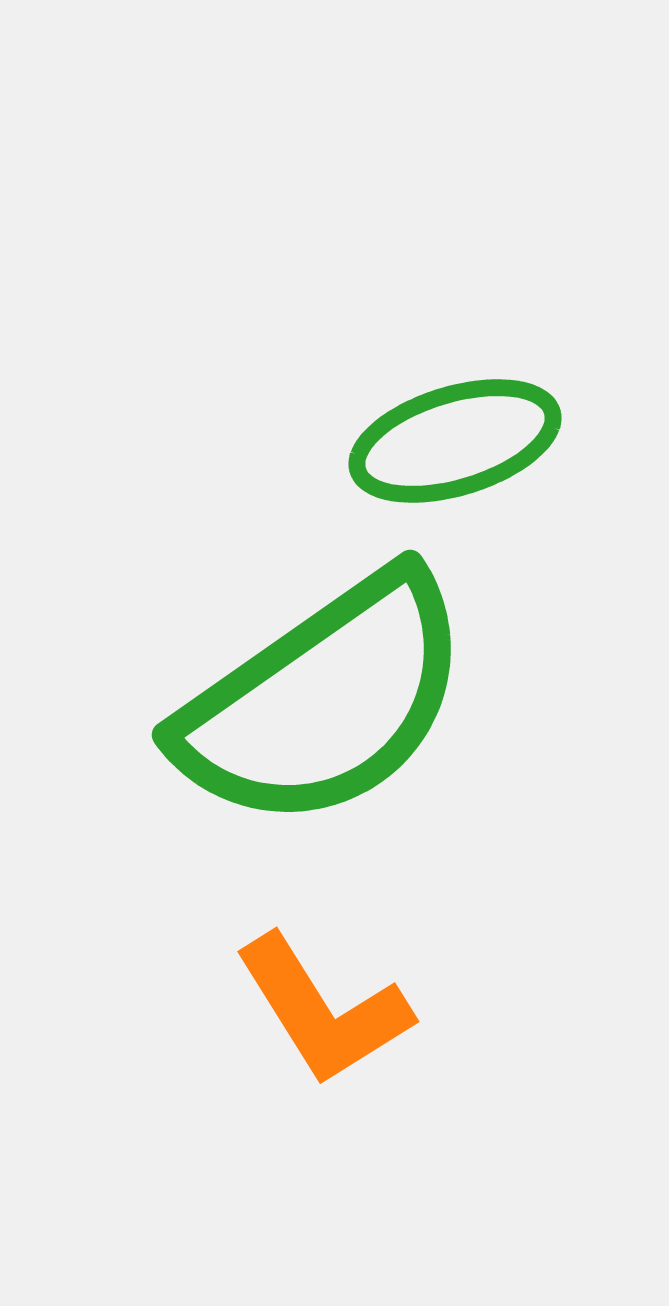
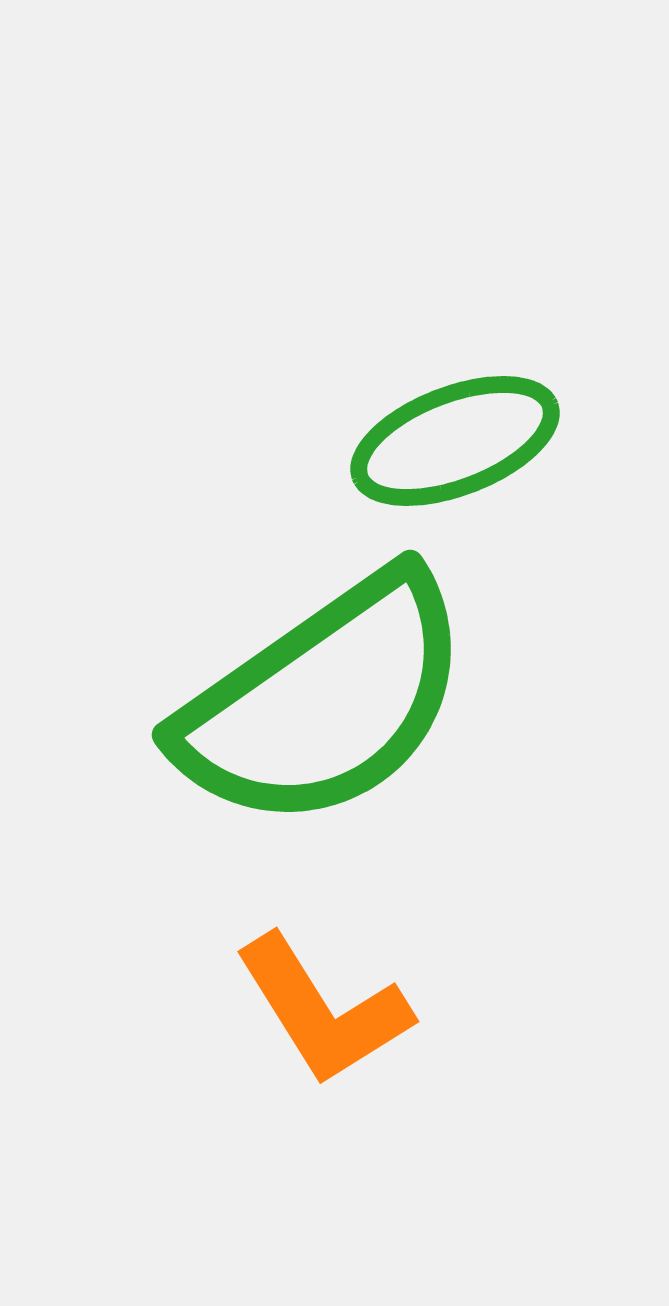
green ellipse: rotated 4 degrees counterclockwise
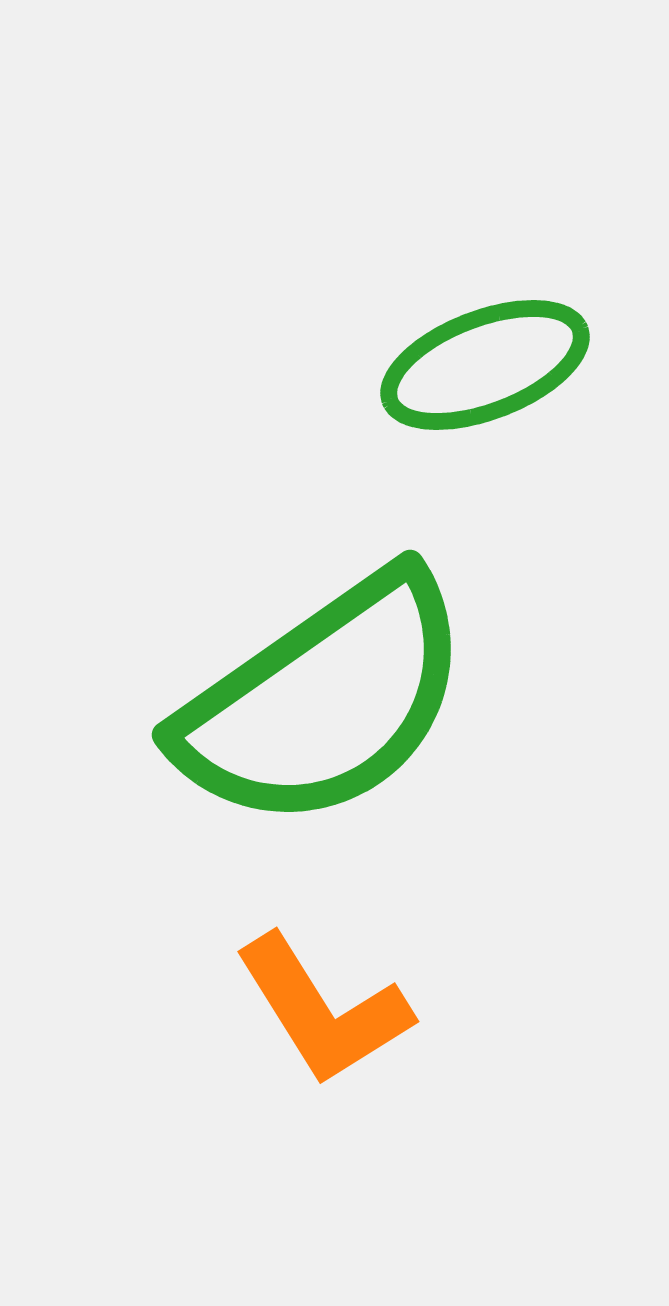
green ellipse: moved 30 px right, 76 px up
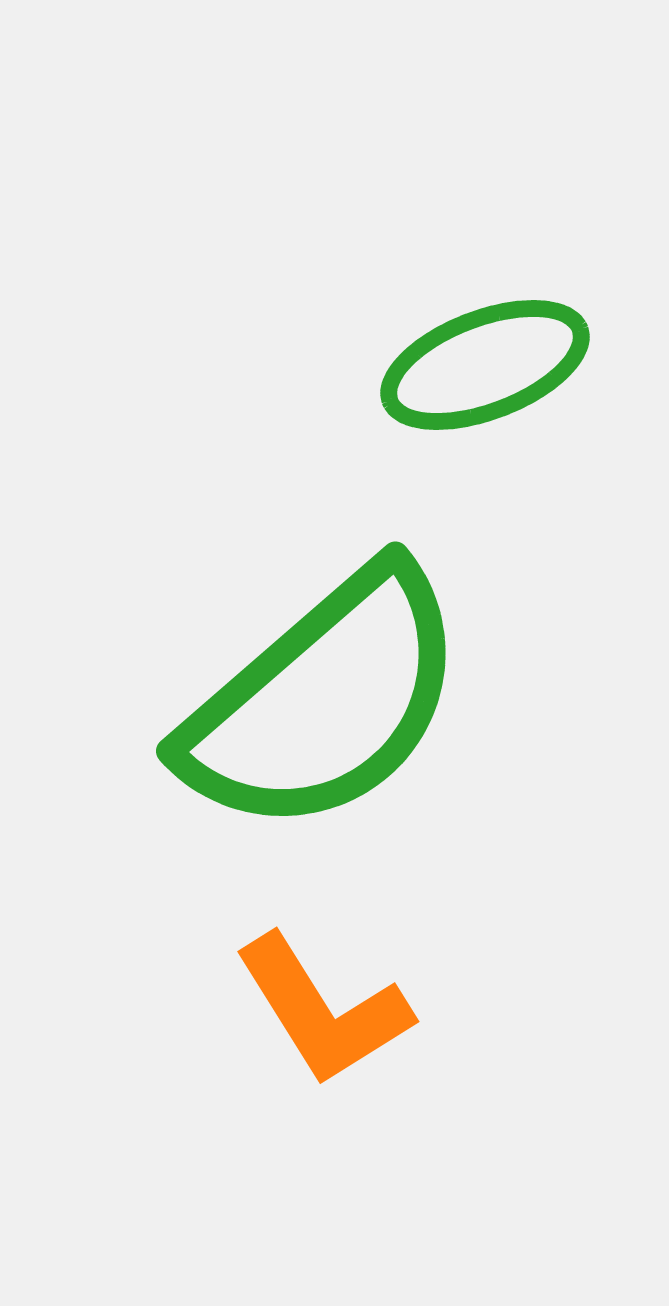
green semicircle: rotated 6 degrees counterclockwise
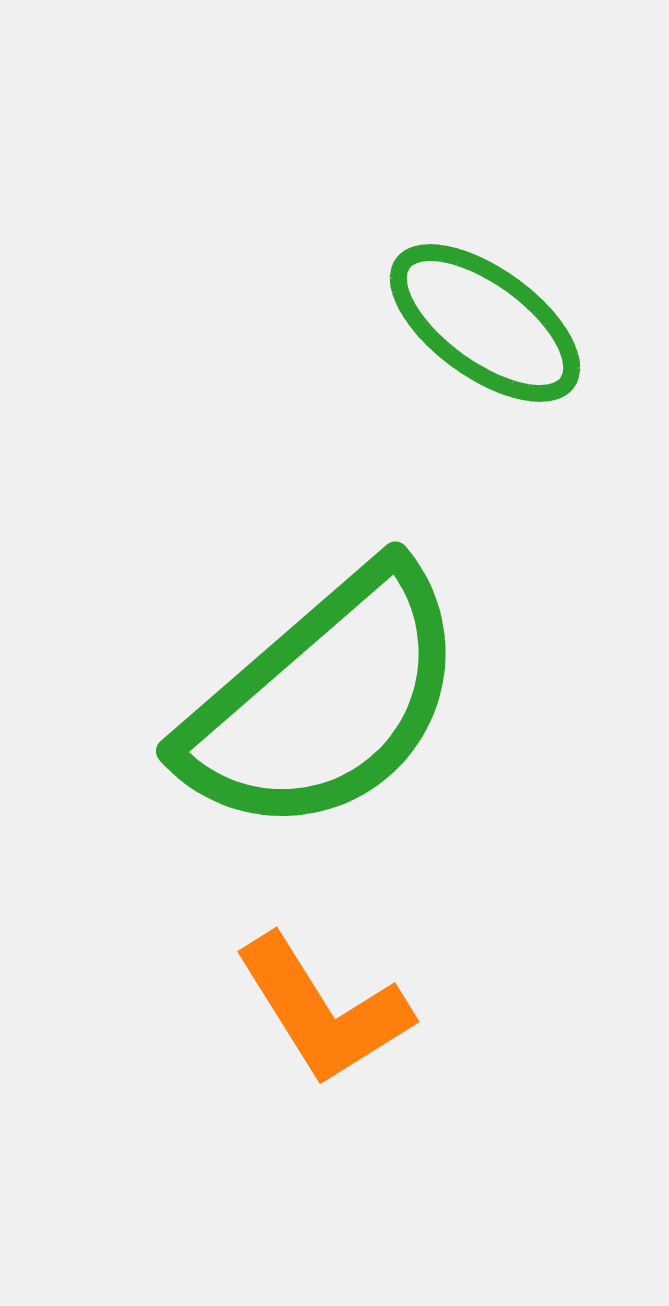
green ellipse: moved 42 px up; rotated 57 degrees clockwise
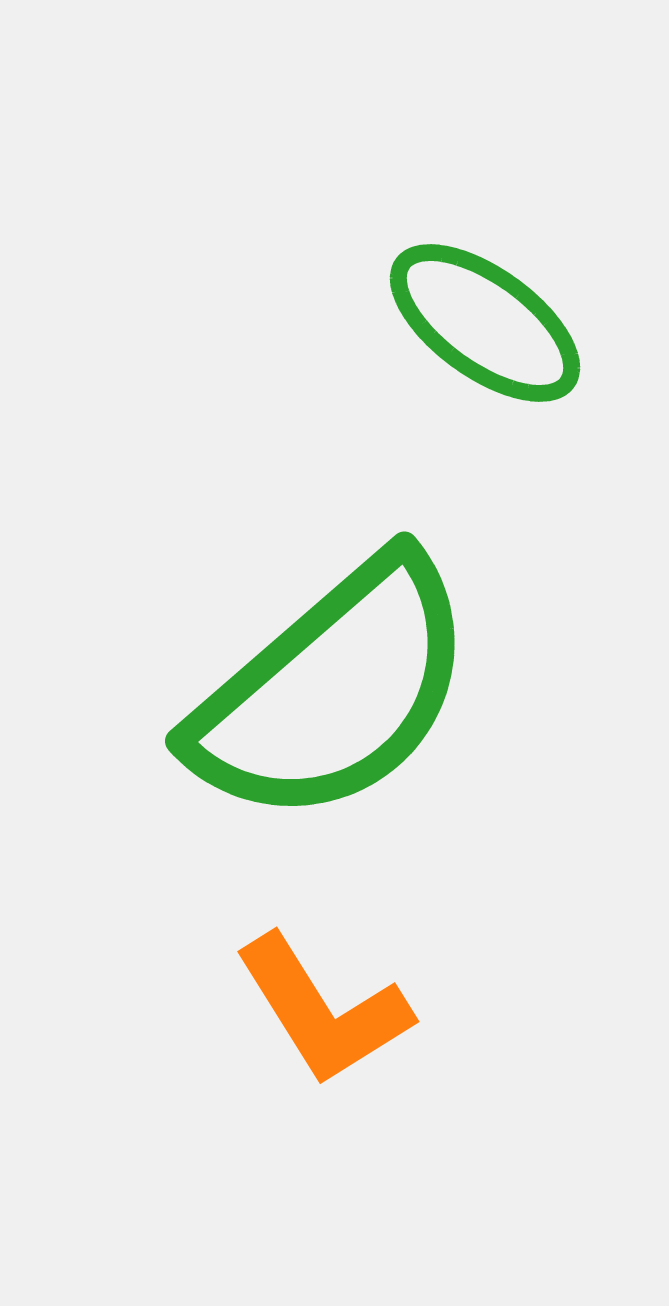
green semicircle: moved 9 px right, 10 px up
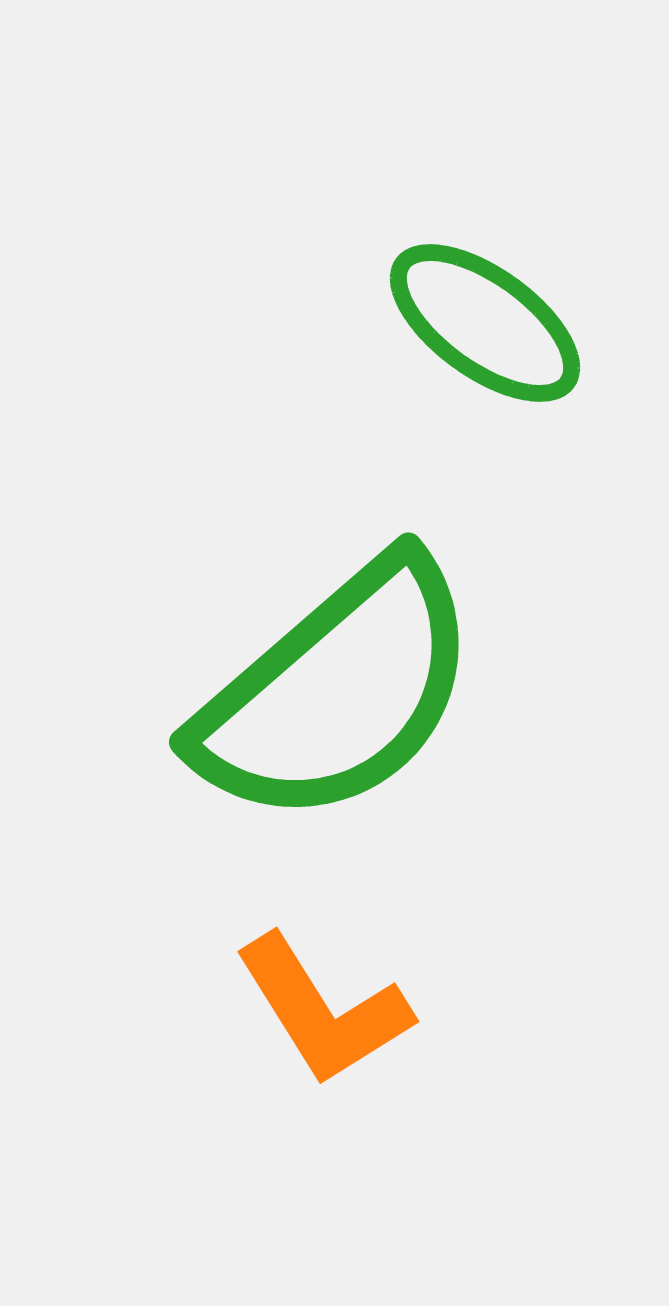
green semicircle: moved 4 px right, 1 px down
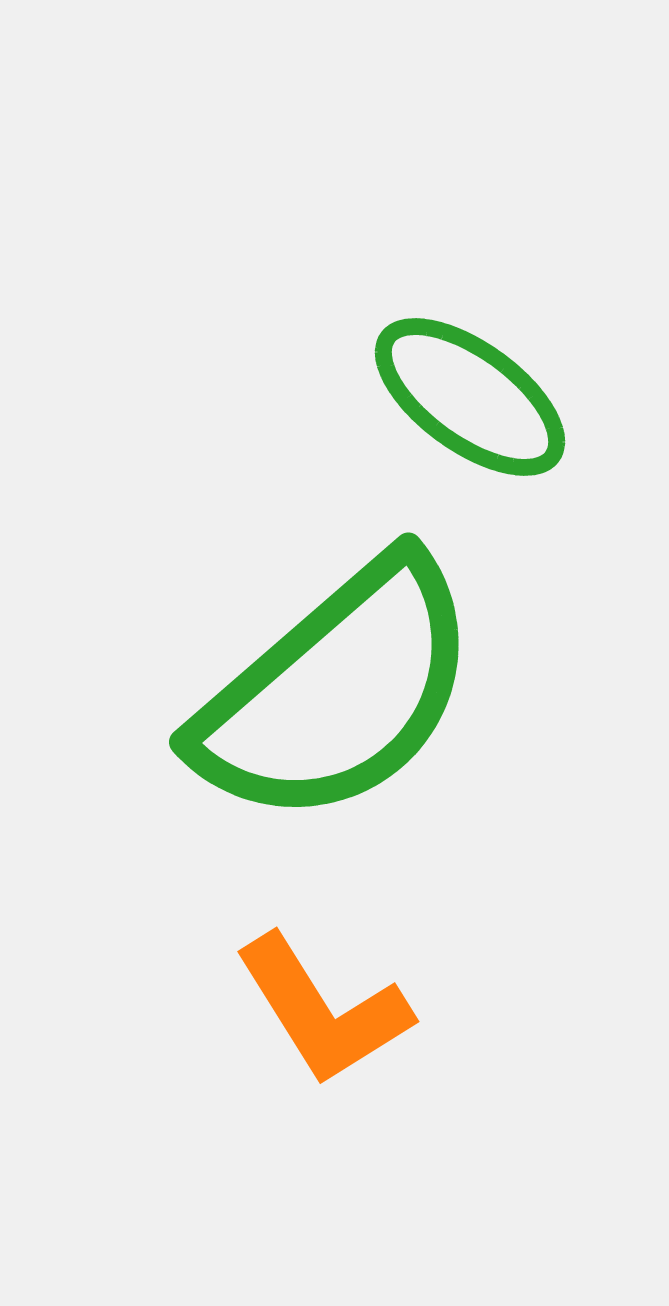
green ellipse: moved 15 px left, 74 px down
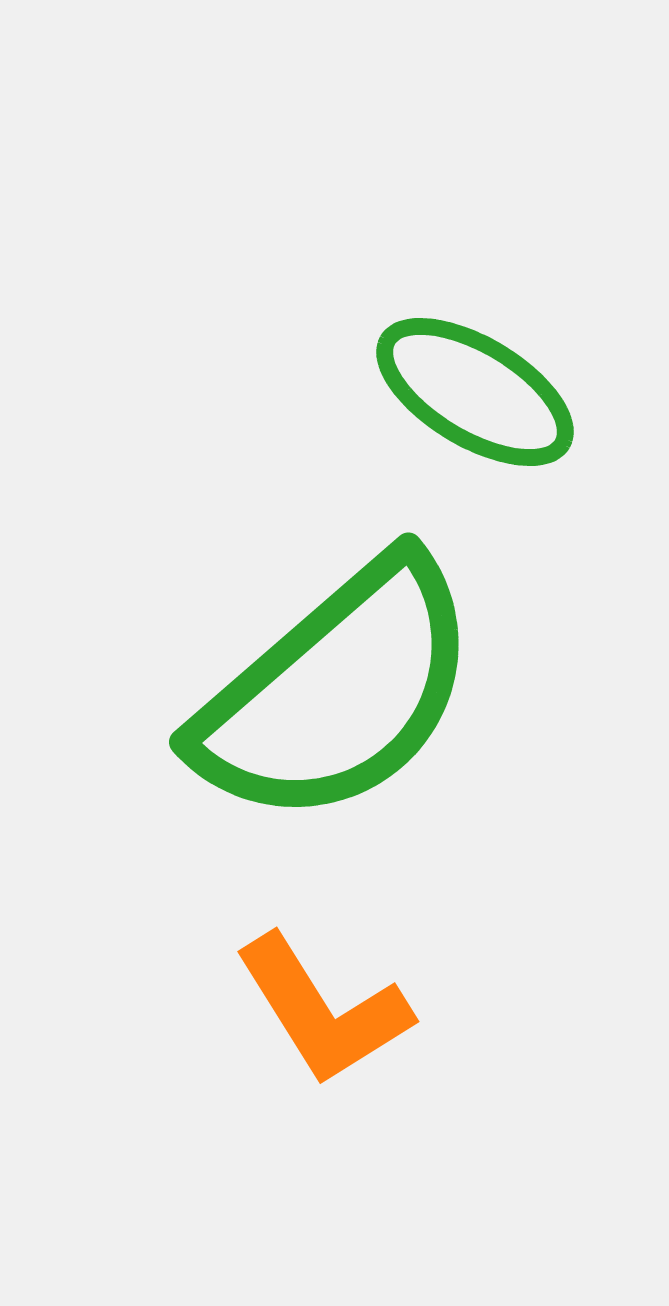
green ellipse: moved 5 px right, 5 px up; rotated 5 degrees counterclockwise
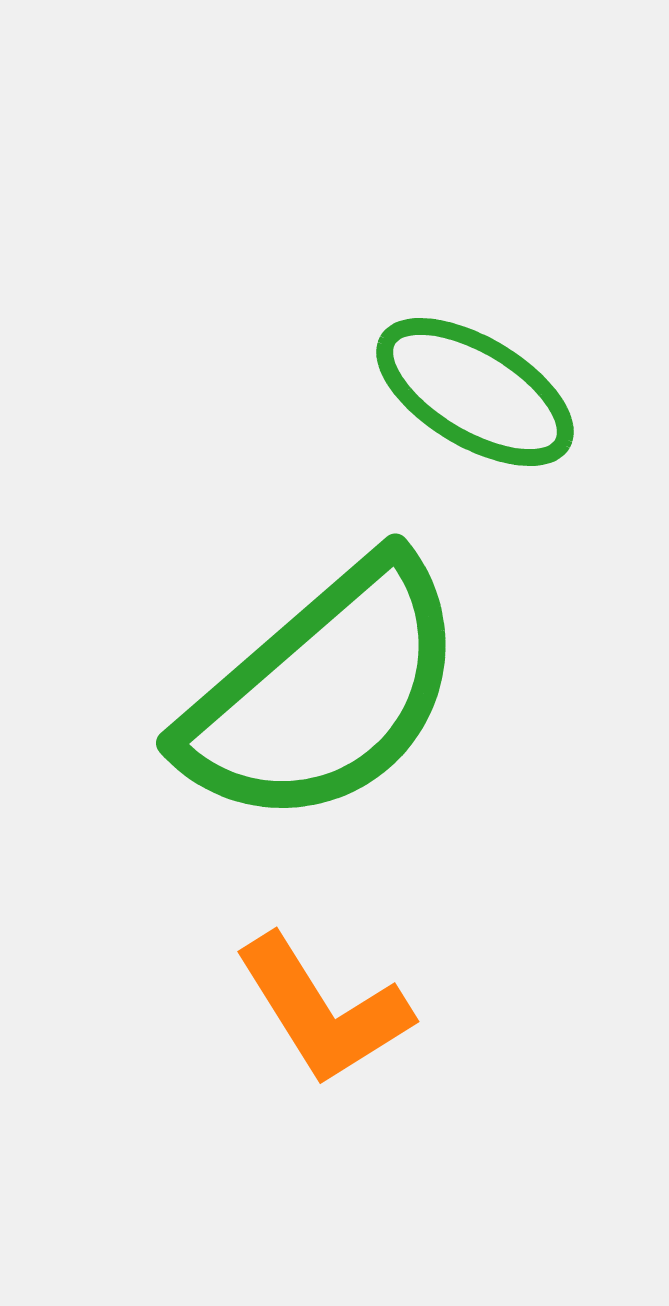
green semicircle: moved 13 px left, 1 px down
